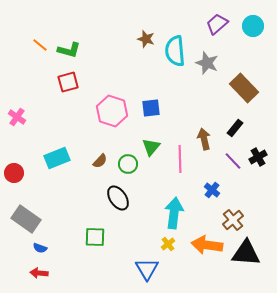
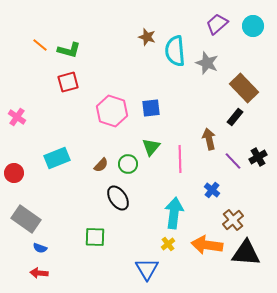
brown star: moved 1 px right, 2 px up
black rectangle: moved 11 px up
brown arrow: moved 5 px right
brown semicircle: moved 1 px right, 4 px down
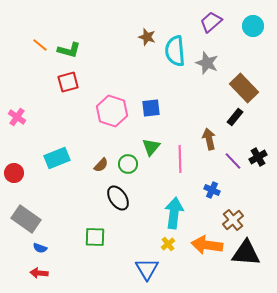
purple trapezoid: moved 6 px left, 2 px up
blue cross: rotated 14 degrees counterclockwise
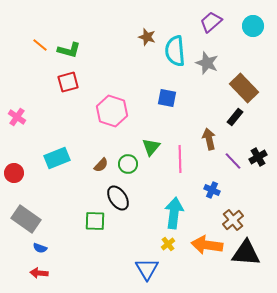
blue square: moved 16 px right, 10 px up; rotated 18 degrees clockwise
green square: moved 16 px up
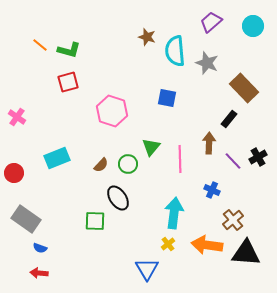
black rectangle: moved 6 px left, 2 px down
brown arrow: moved 4 px down; rotated 15 degrees clockwise
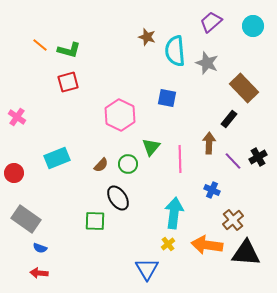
pink hexagon: moved 8 px right, 4 px down; rotated 8 degrees clockwise
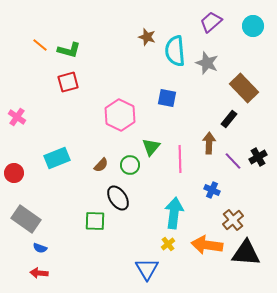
green circle: moved 2 px right, 1 px down
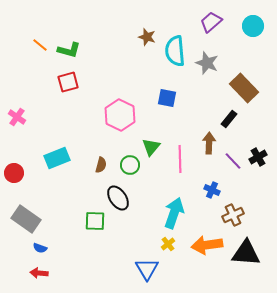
brown semicircle: rotated 28 degrees counterclockwise
cyan arrow: rotated 12 degrees clockwise
brown cross: moved 5 px up; rotated 15 degrees clockwise
orange arrow: rotated 16 degrees counterclockwise
